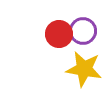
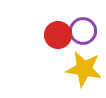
red circle: moved 1 px left, 1 px down
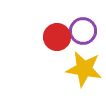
red circle: moved 1 px left, 2 px down
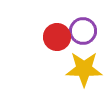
yellow star: rotated 9 degrees counterclockwise
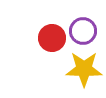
red circle: moved 5 px left, 1 px down
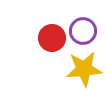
yellow star: rotated 6 degrees counterclockwise
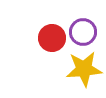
purple circle: moved 1 px down
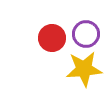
purple circle: moved 3 px right, 2 px down
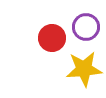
purple circle: moved 7 px up
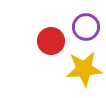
red circle: moved 1 px left, 3 px down
